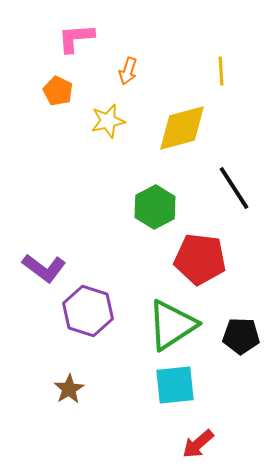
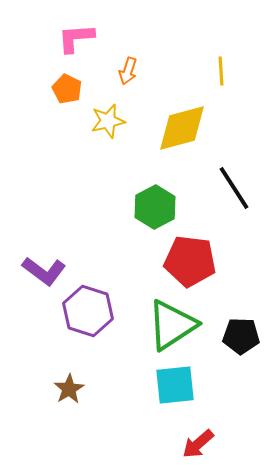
orange pentagon: moved 9 px right, 2 px up
red pentagon: moved 10 px left, 2 px down
purple L-shape: moved 3 px down
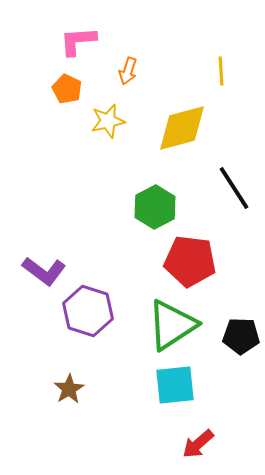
pink L-shape: moved 2 px right, 3 px down
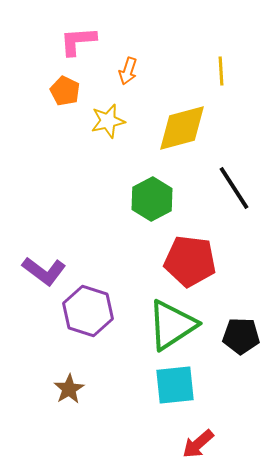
orange pentagon: moved 2 px left, 2 px down
green hexagon: moved 3 px left, 8 px up
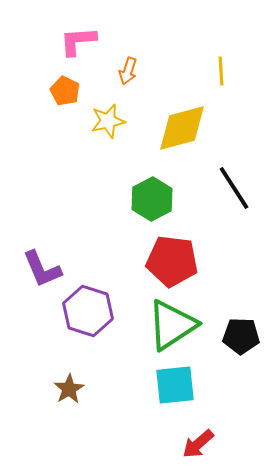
red pentagon: moved 18 px left
purple L-shape: moved 2 px left, 2 px up; rotated 30 degrees clockwise
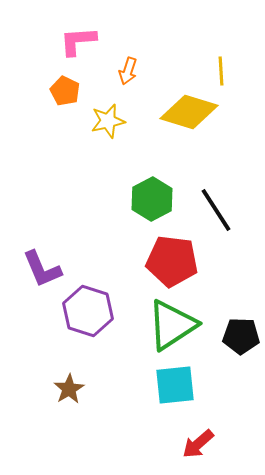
yellow diamond: moved 7 px right, 16 px up; rotated 32 degrees clockwise
black line: moved 18 px left, 22 px down
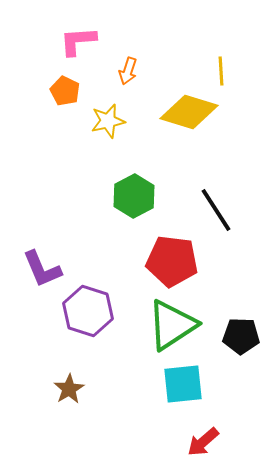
green hexagon: moved 18 px left, 3 px up
cyan square: moved 8 px right, 1 px up
red arrow: moved 5 px right, 2 px up
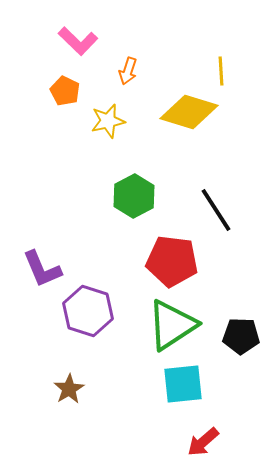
pink L-shape: rotated 132 degrees counterclockwise
